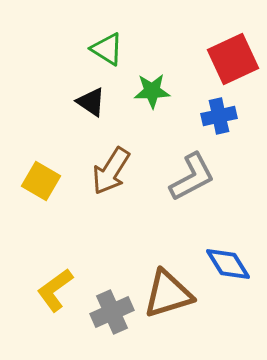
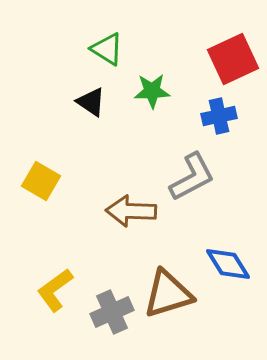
brown arrow: moved 20 px right, 40 px down; rotated 60 degrees clockwise
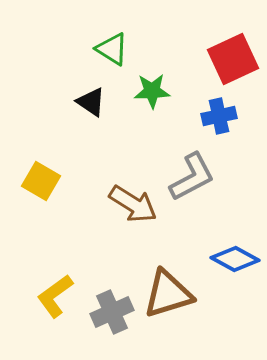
green triangle: moved 5 px right
brown arrow: moved 2 px right, 7 px up; rotated 150 degrees counterclockwise
blue diamond: moved 7 px right, 5 px up; rotated 30 degrees counterclockwise
yellow L-shape: moved 6 px down
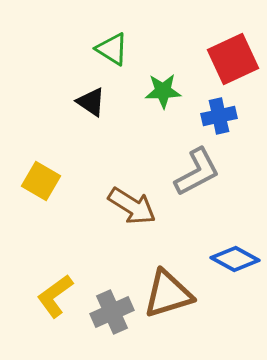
green star: moved 11 px right
gray L-shape: moved 5 px right, 5 px up
brown arrow: moved 1 px left, 2 px down
